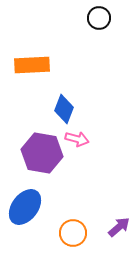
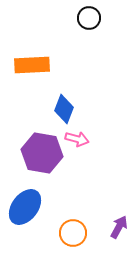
black circle: moved 10 px left
purple arrow: rotated 20 degrees counterclockwise
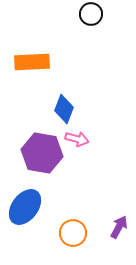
black circle: moved 2 px right, 4 px up
orange rectangle: moved 3 px up
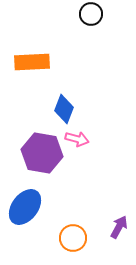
orange circle: moved 5 px down
